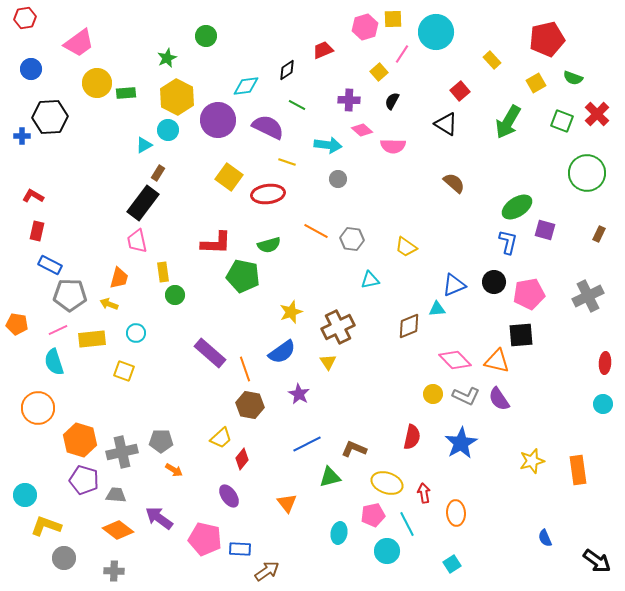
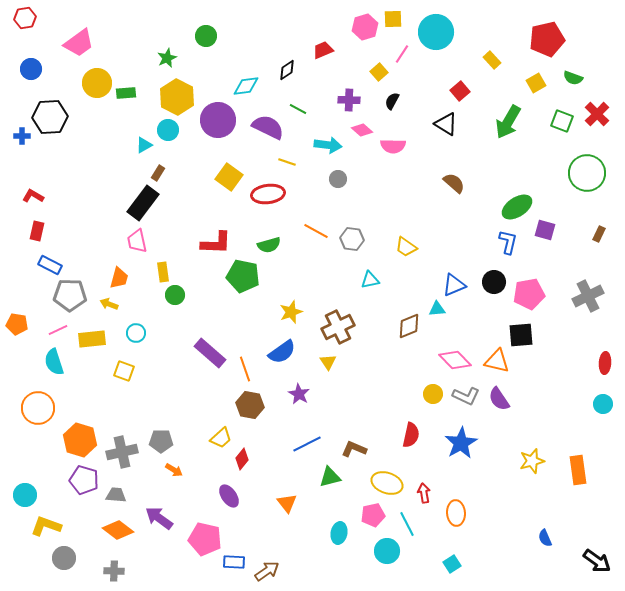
green line at (297, 105): moved 1 px right, 4 px down
red semicircle at (412, 437): moved 1 px left, 2 px up
blue rectangle at (240, 549): moved 6 px left, 13 px down
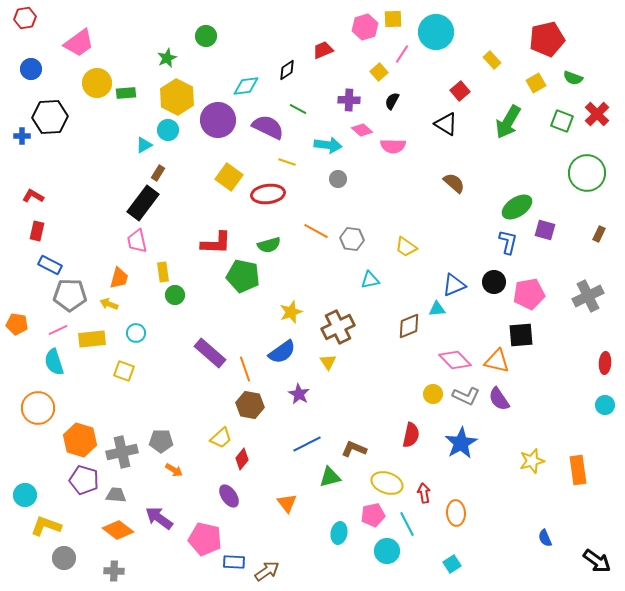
cyan circle at (603, 404): moved 2 px right, 1 px down
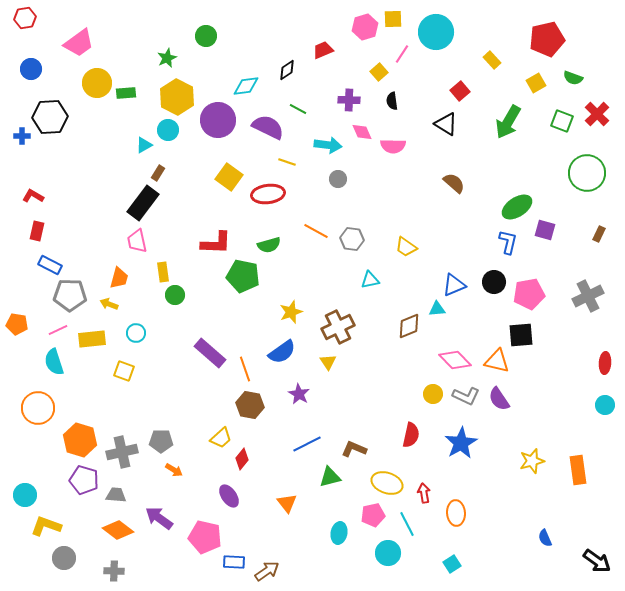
black semicircle at (392, 101): rotated 36 degrees counterclockwise
pink diamond at (362, 130): moved 2 px down; rotated 25 degrees clockwise
pink pentagon at (205, 539): moved 2 px up
cyan circle at (387, 551): moved 1 px right, 2 px down
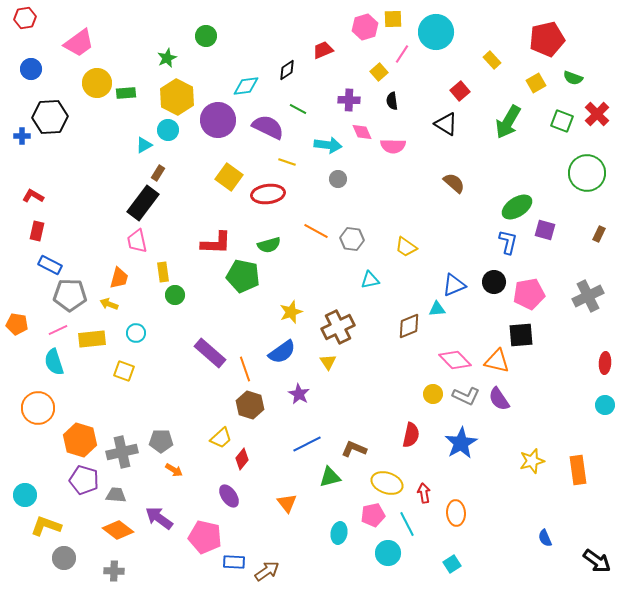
brown hexagon at (250, 405): rotated 8 degrees clockwise
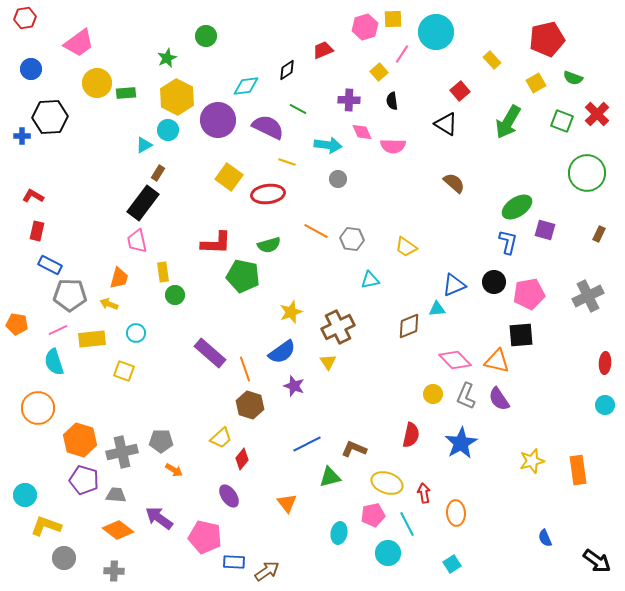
purple star at (299, 394): moved 5 px left, 8 px up; rotated 10 degrees counterclockwise
gray L-shape at (466, 396): rotated 88 degrees clockwise
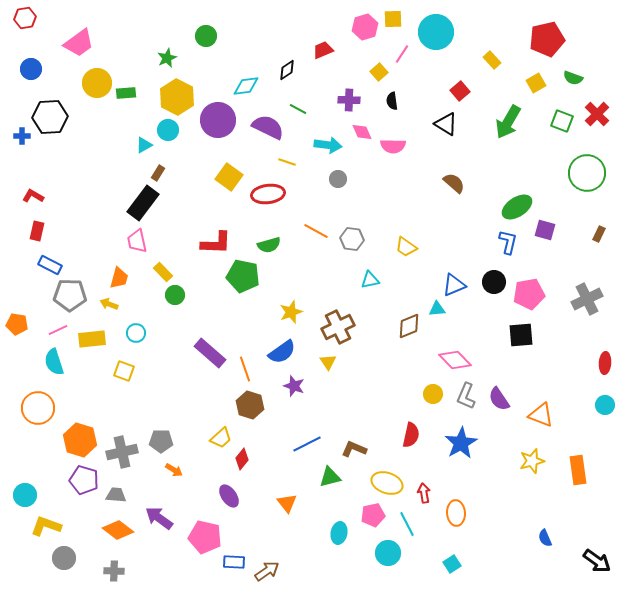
yellow rectangle at (163, 272): rotated 36 degrees counterclockwise
gray cross at (588, 296): moved 1 px left, 3 px down
orange triangle at (497, 361): moved 44 px right, 54 px down; rotated 8 degrees clockwise
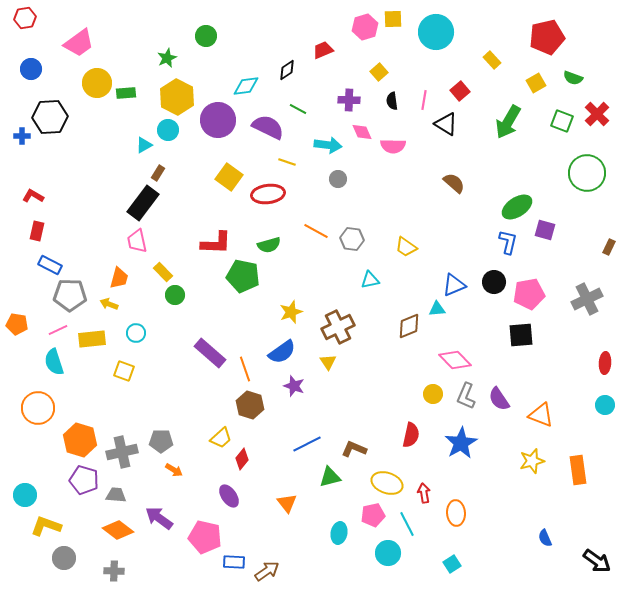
red pentagon at (547, 39): moved 2 px up
pink line at (402, 54): moved 22 px right, 46 px down; rotated 24 degrees counterclockwise
brown rectangle at (599, 234): moved 10 px right, 13 px down
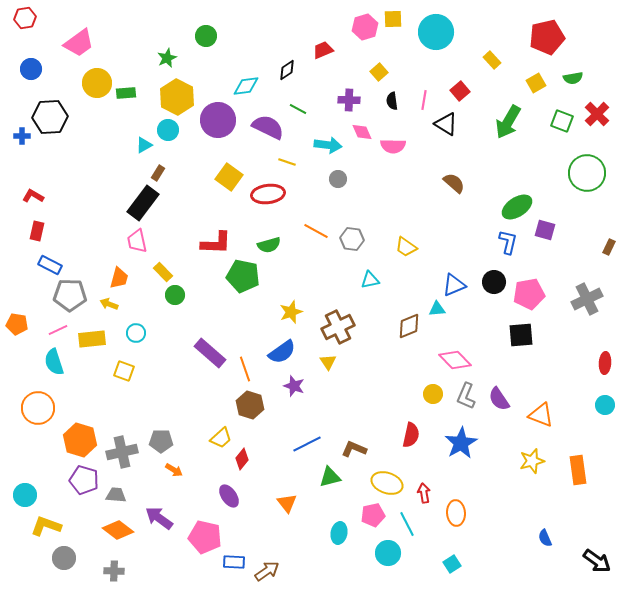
green semicircle at (573, 78): rotated 30 degrees counterclockwise
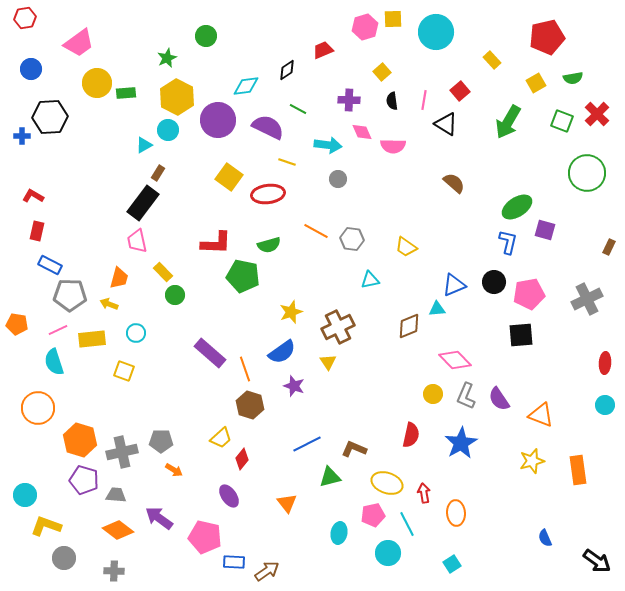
yellow square at (379, 72): moved 3 px right
